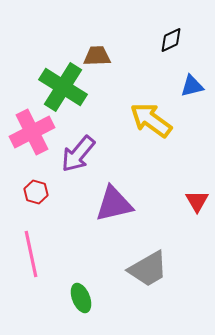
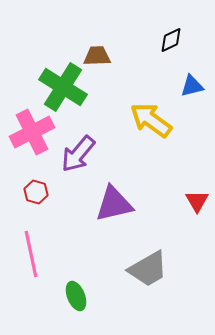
green ellipse: moved 5 px left, 2 px up
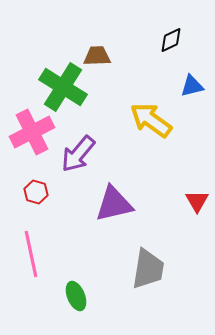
gray trapezoid: rotated 51 degrees counterclockwise
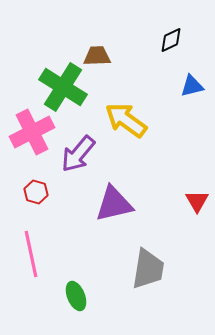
yellow arrow: moved 25 px left
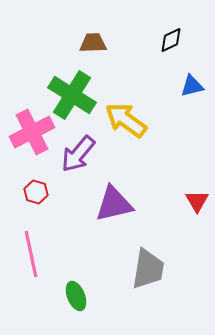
brown trapezoid: moved 4 px left, 13 px up
green cross: moved 9 px right, 8 px down
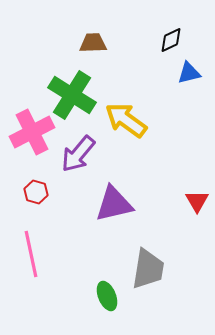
blue triangle: moved 3 px left, 13 px up
green ellipse: moved 31 px right
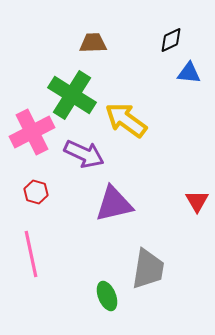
blue triangle: rotated 20 degrees clockwise
purple arrow: moved 6 px right; rotated 105 degrees counterclockwise
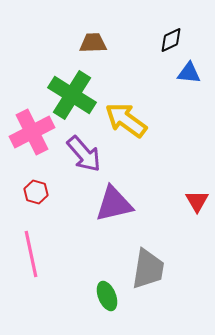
purple arrow: rotated 24 degrees clockwise
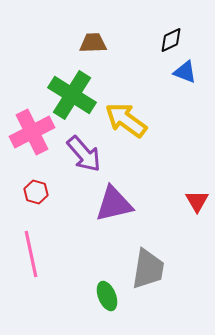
blue triangle: moved 4 px left, 1 px up; rotated 15 degrees clockwise
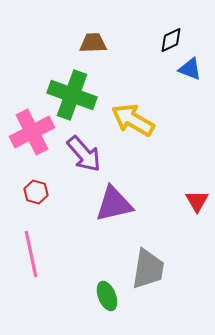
blue triangle: moved 5 px right, 3 px up
green cross: rotated 12 degrees counterclockwise
yellow arrow: moved 7 px right; rotated 6 degrees counterclockwise
